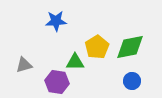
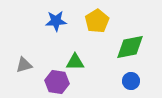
yellow pentagon: moved 26 px up
blue circle: moved 1 px left
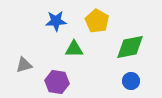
yellow pentagon: rotated 10 degrees counterclockwise
green triangle: moved 1 px left, 13 px up
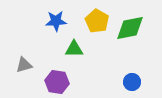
green diamond: moved 19 px up
blue circle: moved 1 px right, 1 px down
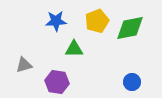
yellow pentagon: rotated 20 degrees clockwise
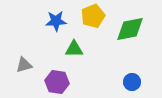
yellow pentagon: moved 4 px left, 5 px up
green diamond: moved 1 px down
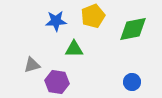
green diamond: moved 3 px right
gray triangle: moved 8 px right
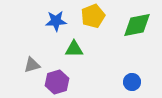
green diamond: moved 4 px right, 4 px up
purple hexagon: rotated 25 degrees counterclockwise
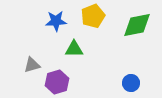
blue circle: moved 1 px left, 1 px down
